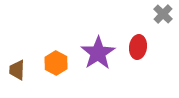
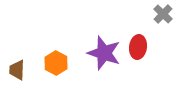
purple star: moved 6 px right; rotated 20 degrees counterclockwise
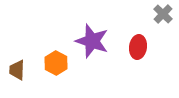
purple star: moved 12 px left, 12 px up
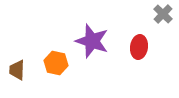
red ellipse: moved 1 px right
orange hexagon: rotated 15 degrees counterclockwise
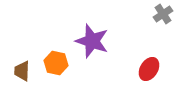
gray cross: rotated 12 degrees clockwise
red ellipse: moved 10 px right, 22 px down; rotated 25 degrees clockwise
brown trapezoid: moved 5 px right, 1 px down
